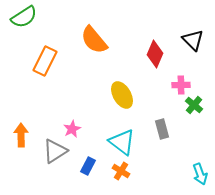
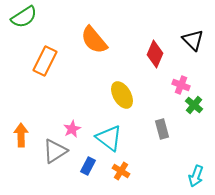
pink cross: rotated 24 degrees clockwise
cyan triangle: moved 13 px left, 4 px up
cyan arrow: moved 4 px left, 2 px down; rotated 40 degrees clockwise
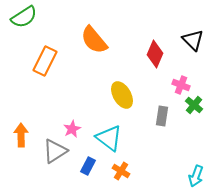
gray rectangle: moved 13 px up; rotated 24 degrees clockwise
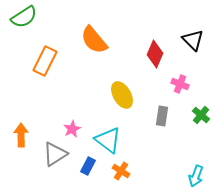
pink cross: moved 1 px left, 1 px up
green cross: moved 7 px right, 10 px down
cyan triangle: moved 1 px left, 2 px down
gray triangle: moved 3 px down
